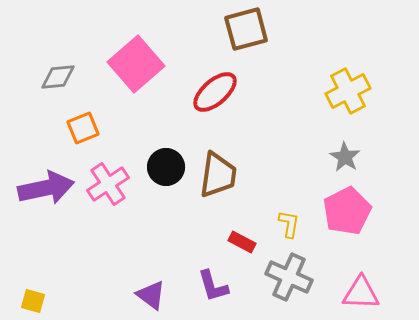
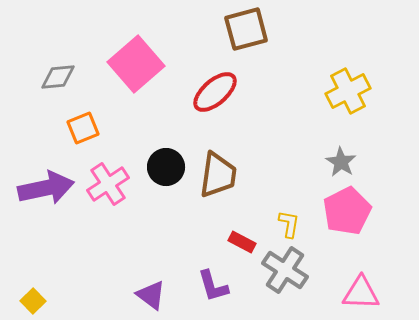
gray star: moved 4 px left, 5 px down
gray cross: moved 4 px left, 7 px up; rotated 9 degrees clockwise
yellow square: rotated 30 degrees clockwise
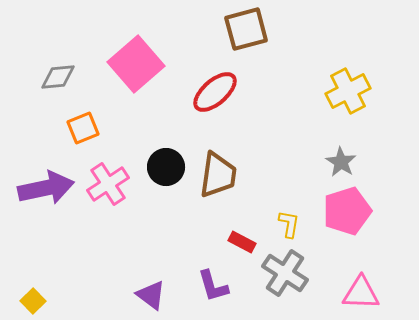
pink pentagon: rotated 9 degrees clockwise
gray cross: moved 3 px down
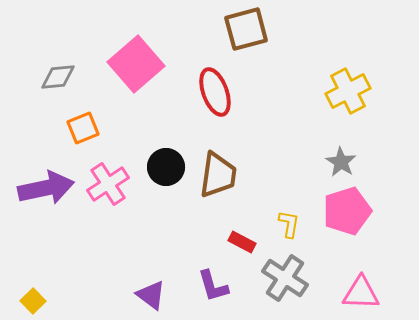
red ellipse: rotated 69 degrees counterclockwise
gray cross: moved 5 px down
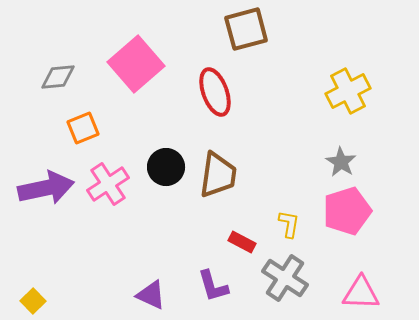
purple triangle: rotated 12 degrees counterclockwise
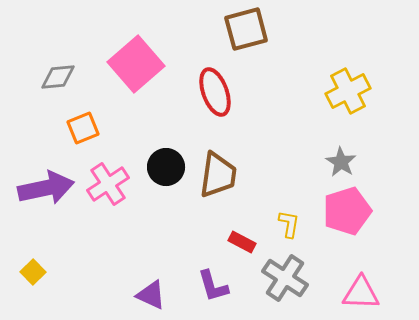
yellow square: moved 29 px up
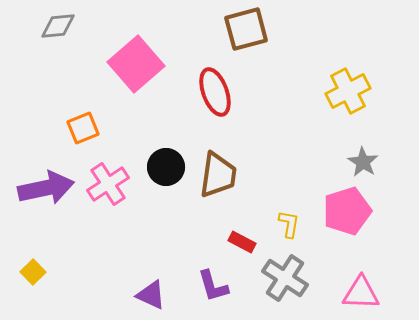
gray diamond: moved 51 px up
gray star: moved 22 px right
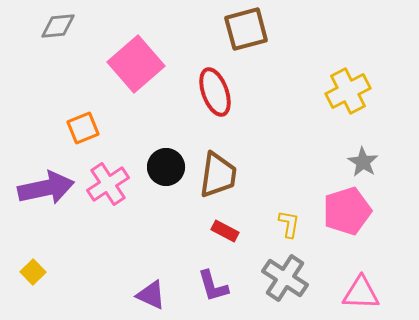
red rectangle: moved 17 px left, 11 px up
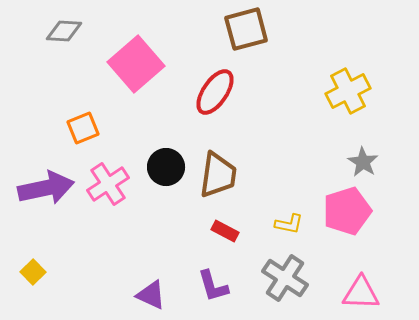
gray diamond: moved 6 px right, 5 px down; rotated 9 degrees clockwise
red ellipse: rotated 54 degrees clockwise
yellow L-shape: rotated 92 degrees clockwise
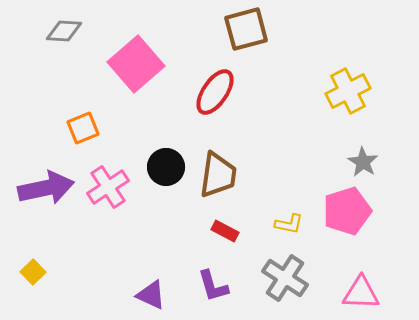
pink cross: moved 3 px down
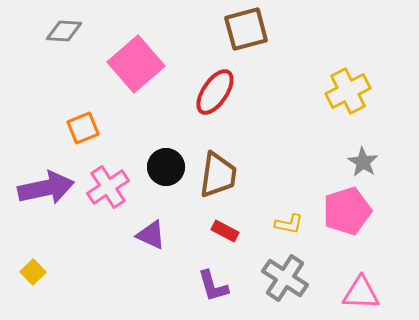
purple triangle: moved 60 px up
